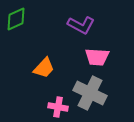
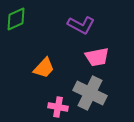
pink trapezoid: rotated 15 degrees counterclockwise
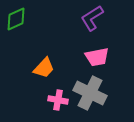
purple L-shape: moved 11 px right, 7 px up; rotated 120 degrees clockwise
pink cross: moved 7 px up
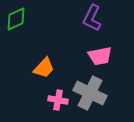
purple L-shape: rotated 32 degrees counterclockwise
pink trapezoid: moved 3 px right, 1 px up
